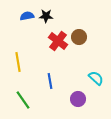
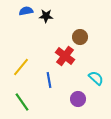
blue semicircle: moved 1 px left, 5 px up
brown circle: moved 1 px right
red cross: moved 7 px right, 15 px down
yellow line: moved 3 px right, 5 px down; rotated 48 degrees clockwise
blue line: moved 1 px left, 1 px up
green line: moved 1 px left, 2 px down
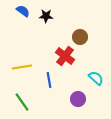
blue semicircle: moved 3 px left; rotated 48 degrees clockwise
yellow line: moved 1 px right; rotated 42 degrees clockwise
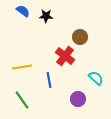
green line: moved 2 px up
